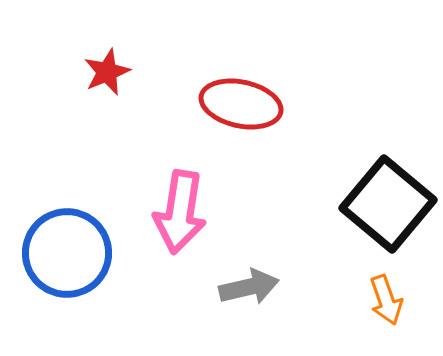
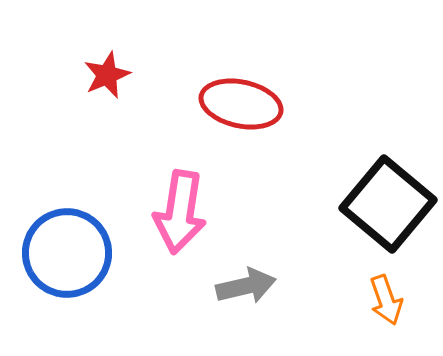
red star: moved 3 px down
gray arrow: moved 3 px left, 1 px up
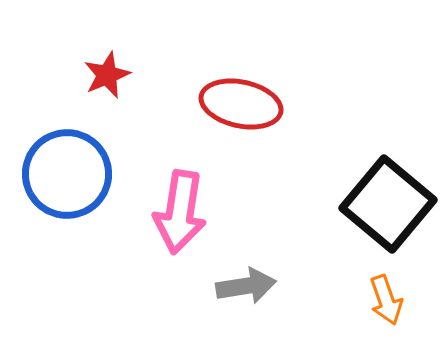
blue circle: moved 79 px up
gray arrow: rotated 4 degrees clockwise
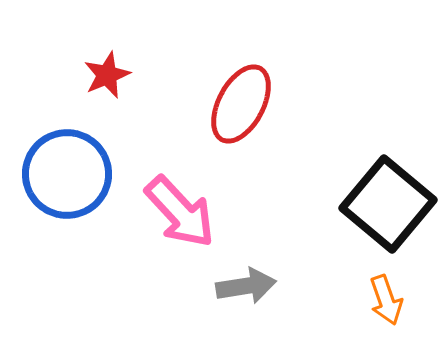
red ellipse: rotated 74 degrees counterclockwise
pink arrow: rotated 52 degrees counterclockwise
